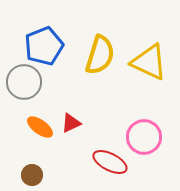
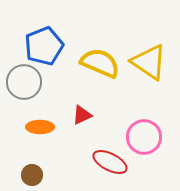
yellow semicircle: moved 8 px down; rotated 84 degrees counterclockwise
yellow triangle: rotated 9 degrees clockwise
red triangle: moved 11 px right, 8 px up
orange ellipse: rotated 36 degrees counterclockwise
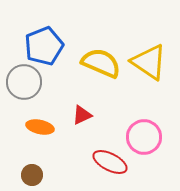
yellow semicircle: moved 1 px right
orange ellipse: rotated 12 degrees clockwise
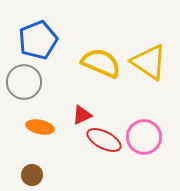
blue pentagon: moved 6 px left, 6 px up
red ellipse: moved 6 px left, 22 px up
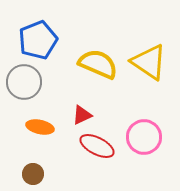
yellow semicircle: moved 3 px left, 1 px down
red ellipse: moved 7 px left, 6 px down
brown circle: moved 1 px right, 1 px up
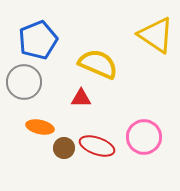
yellow triangle: moved 7 px right, 27 px up
red triangle: moved 1 px left, 17 px up; rotated 25 degrees clockwise
red ellipse: rotated 8 degrees counterclockwise
brown circle: moved 31 px right, 26 px up
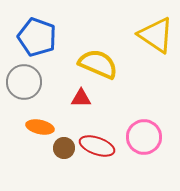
blue pentagon: moved 1 px left, 3 px up; rotated 30 degrees counterclockwise
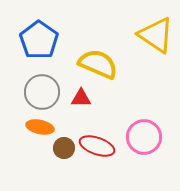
blue pentagon: moved 2 px right, 3 px down; rotated 15 degrees clockwise
gray circle: moved 18 px right, 10 px down
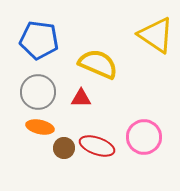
blue pentagon: rotated 27 degrees counterclockwise
gray circle: moved 4 px left
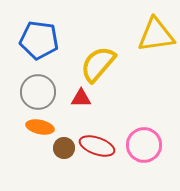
yellow triangle: rotated 42 degrees counterclockwise
yellow semicircle: rotated 72 degrees counterclockwise
pink circle: moved 8 px down
